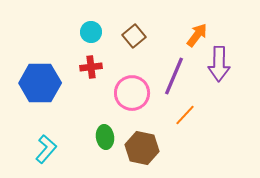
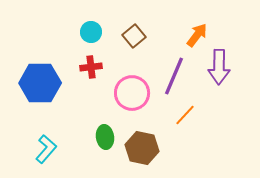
purple arrow: moved 3 px down
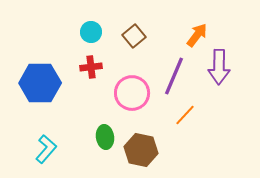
brown hexagon: moved 1 px left, 2 px down
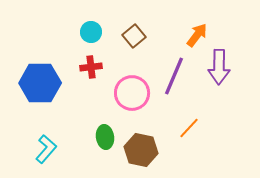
orange line: moved 4 px right, 13 px down
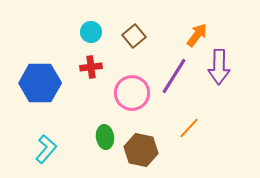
purple line: rotated 9 degrees clockwise
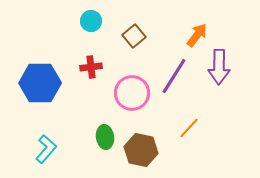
cyan circle: moved 11 px up
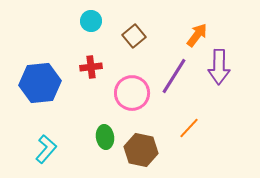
blue hexagon: rotated 6 degrees counterclockwise
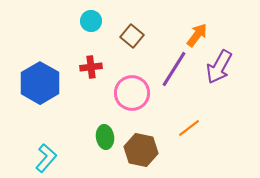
brown square: moved 2 px left; rotated 10 degrees counterclockwise
purple arrow: rotated 28 degrees clockwise
purple line: moved 7 px up
blue hexagon: rotated 24 degrees counterclockwise
orange line: rotated 10 degrees clockwise
cyan L-shape: moved 9 px down
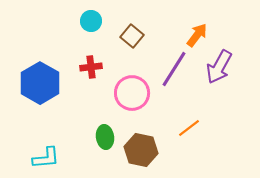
cyan L-shape: rotated 44 degrees clockwise
